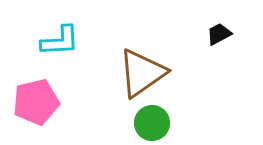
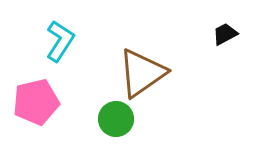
black trapezoid: moved 6 px right
cyan L-shape: rotated 54 degrees counterclockwise
green circle: moved 36 px left, 4 px up
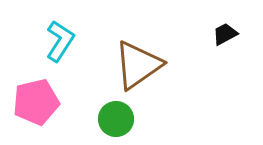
brown triangle: moved 4 px left, 8 px up
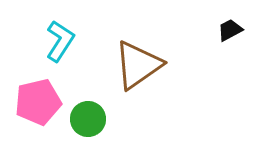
black trapezoid: moved 5 px right, 4 px up
pink pentagon: moved 2 px right
green circle: moved 28 px left
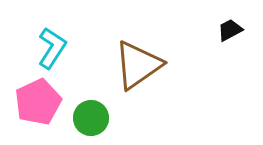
cyan L-shape: moved 8 px left, 7 px down
pink pentagon: rotated 12 degrees counterclockwise
green circle: moved 3 px right, 1 px up
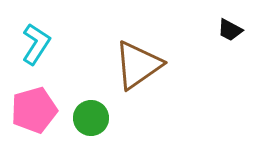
black trapezoid: rotated 124 degrees counterclockwise
cyan L-shape: moved 16 px left, 4 px up
pink pentagon: moved 4 px left, 8 px down; rotated 9 degrees clockwise
